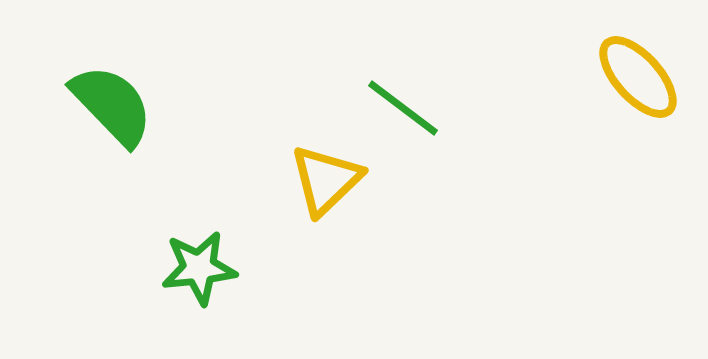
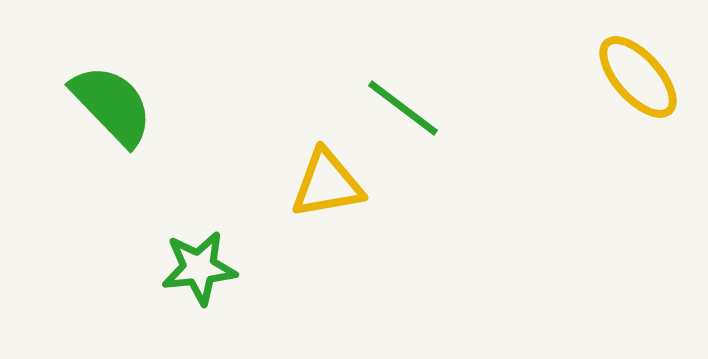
yellow triangle: moved 1 px right, 4 px down; rotated 34 degrees clockwise
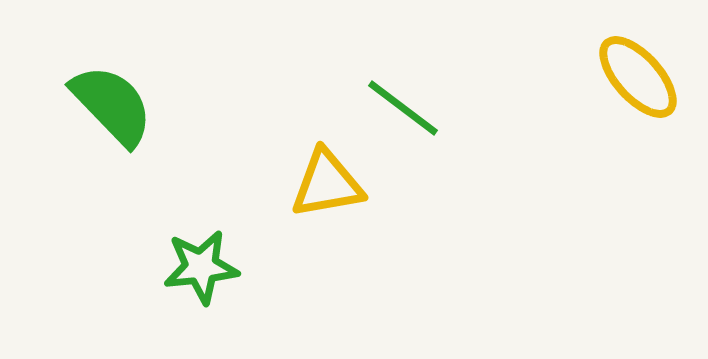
green star: moved 2 px right, 1 px up
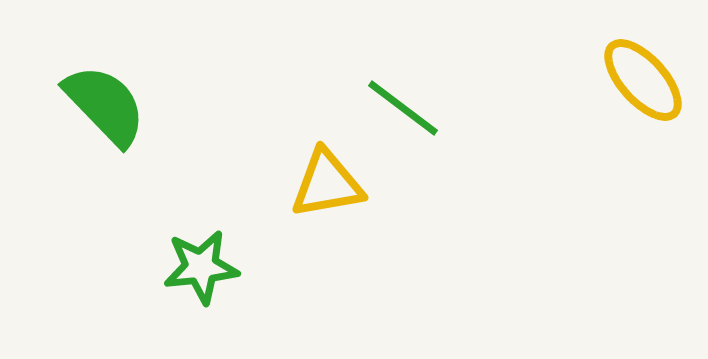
yellow ellipse: moved 5 px right, 3 px down
green semicircle: moved 7 px left
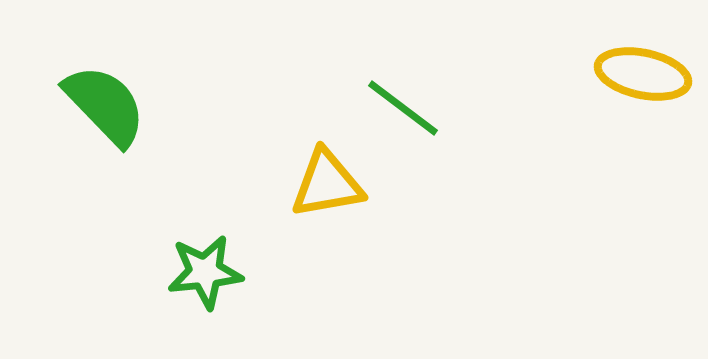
yellow ellipse: moved 6 px up; rotated 36 degrees counterclockwise
green star: moved 4 px right, 5 px down
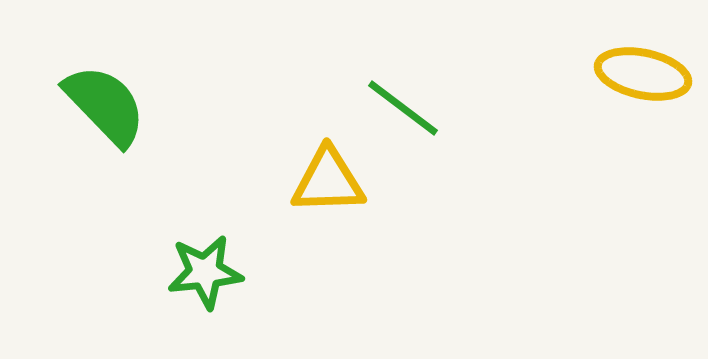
yellow triangle: moved 1 px right, 3 px up; rotated 8 degrees clockwise
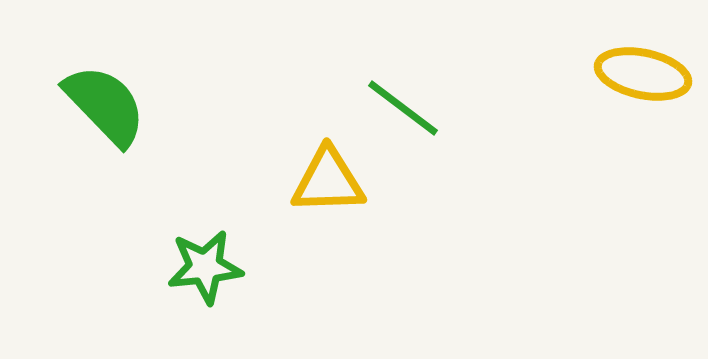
green star: moved 5 px up
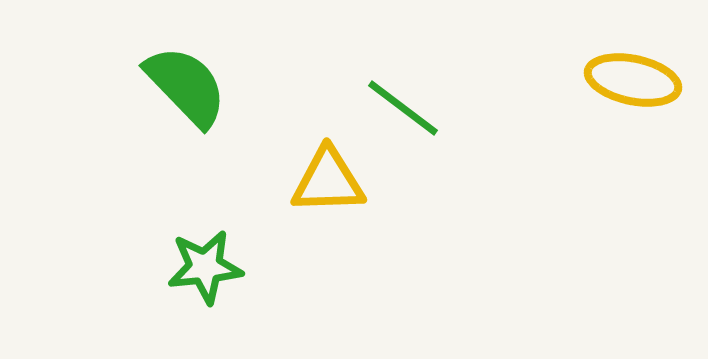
yellow ellipse: moved 10 px left, 6 px down
green semicircle: moved 81 px right, 19 px up
